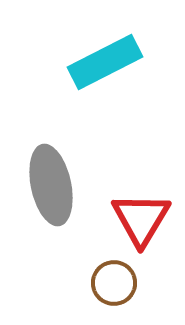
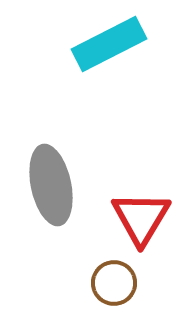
cyan rectangle: moved 4 px right, 18 px up
red triangle: moved 1 px up
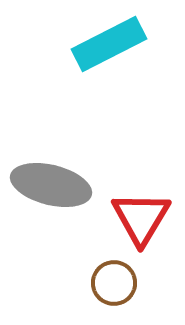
gray ellipse: rotated 64 degrees counterclockwise
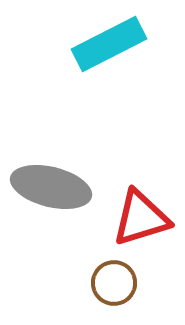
gray ellipse: moved 2 px down
red triangle: rotated 42 degrees clockwise
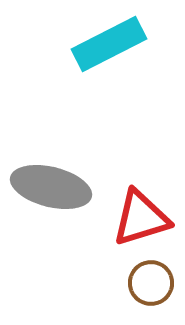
brown circle: moved 37 px right
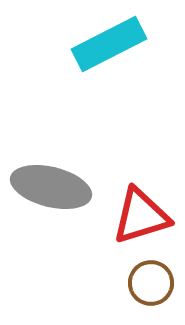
red triangle: moved 2 px up
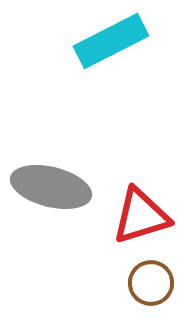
cyan rectangle: moved 2 px right, 3 px up
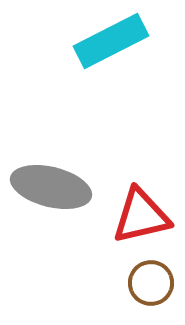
red triangle: rotated 4 degrees clockwise
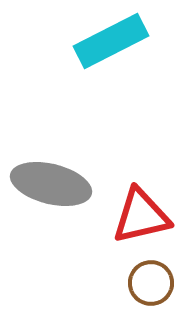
gray ellipse: moved 3 px up
